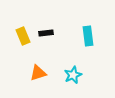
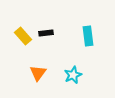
yellow rectangle: rotated 18 degrees counterclockwise
orange triangle: rotated 36 degrees counterclockwise
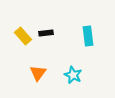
cyan star: rotated 24 degrees counterclockwise
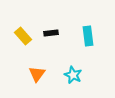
black rectangle: moved 5 px right
orange triangle: moved 1 px left, 1 px down
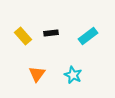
cyan rectangle: rotated 60 degrees clockwise
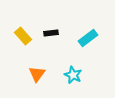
cyan rectangle: moved 2 px down
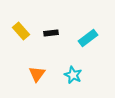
yellow rectangle: moved 2 px left, 5 px up
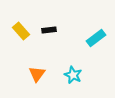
black rectangle: moved 2 px left, 3 px up
cyan rectangle: moved 8 px right
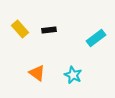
yellow rectangle: moved 1 px left, 2 px up
orange triangle: moved 1 px up; rotated 30 degrees counterclockwise
